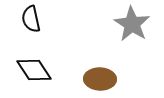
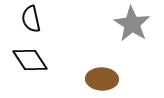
black diamond: moved 4 px left, 10 px up
brown ellipse: moved 2 px right
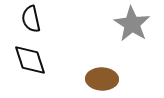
black diamond: rotated 15 degrees clockwise
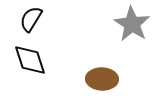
black semicircle: rotated 44 degrees clockwise
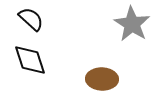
black semicircle: rotated 100 degrees clockwise
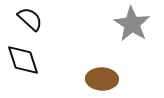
black semicircle: moved 1 px left
black diamond: moved 7 px left
